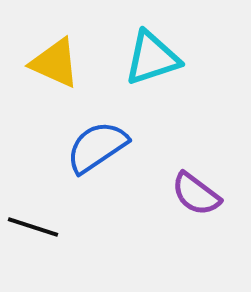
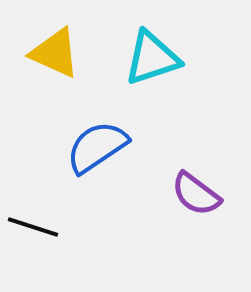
yellow triangle: moved 10 px up
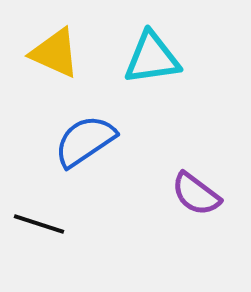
cyan triangle: rotated 10 degrees clockwise
blue semicircle: moved 12 px left, 6 px up
black line: moved 6 px right, 3 px up
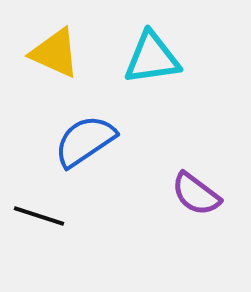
black line: moved 8 px up
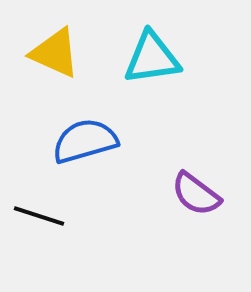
blue semicircle: rotated 18 degrees clockwise
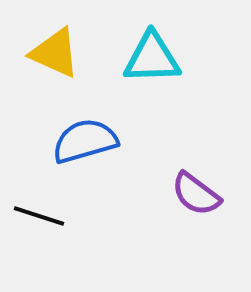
cyan triangle: rotated 6 degrees clockwise
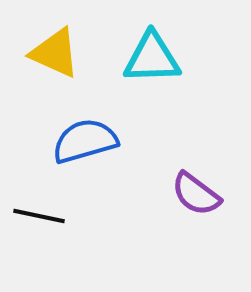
black line: rotated 6 degrees counterclockwise
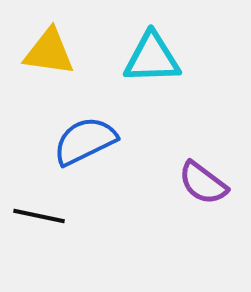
yellow triangle: moved 6 px left, 1 px up; rotated 16 degrees counterclockwise
blue semicircle: rotated 10 degrees counterclockwise
purple semicircle: moved 7 px right, 11 px up
